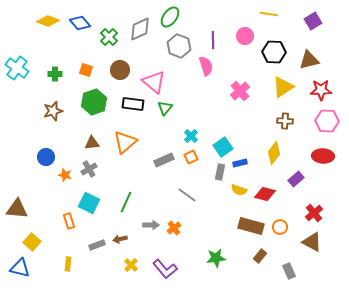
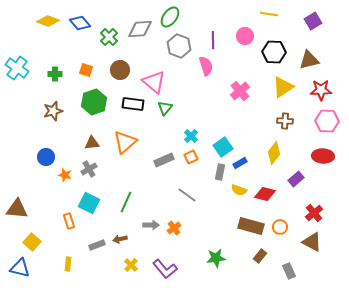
gray diamond at (140, 29): rotated 20 degrees clockwise
blue rectangle at (240, 163): rotated 16 degrees counterclockwise
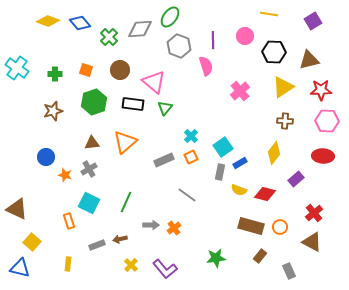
brown triangle at (17, 209): rotated 20 degrees clockwise
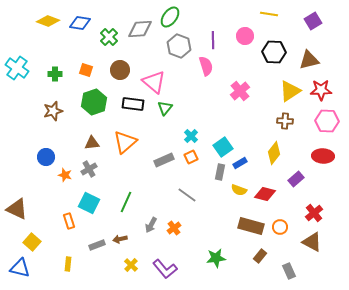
blue diamond at (80, 23): rotated 40 degrees counterclockwise
yellow triangle at (283, 87): moved 7 px right, 4 px down
gray arrow at (151, 225): rotated 119 degrees clockwise
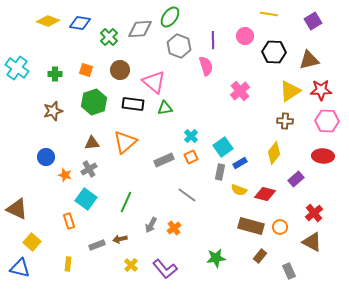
green triangle at (165, 108): rotated 42 degrees clockwise
cyan square at (89, 203): moved 3 px left, 4 px up; rotated 10 degrees clockwise
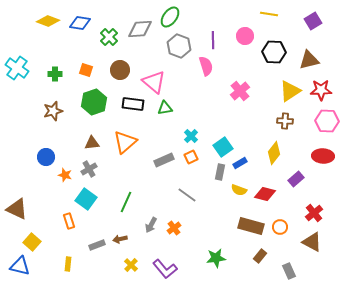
blue triangle at (20, 268): moved 2 px up
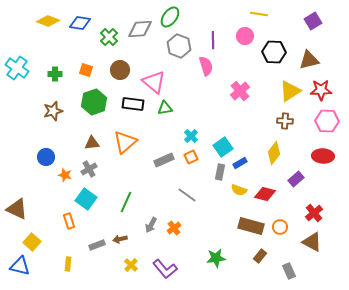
yellow line at (269, 14): moved 10 px left
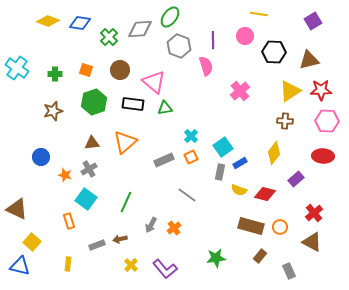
blue circle at (46, 157): moved 5 px left
